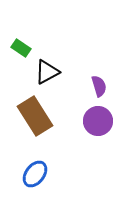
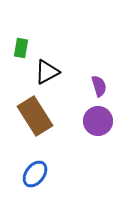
green rectangle: rotated 66 degrees clockwise
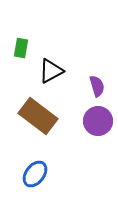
black triangle: moved 4 px right, 1 px up
purple semicircle: moved 2 px left
brown rectangle: moved 3 px right; rotated 21 degrees counterclockwise
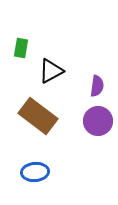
purple semicircle: rotated 25 degrees clockwise
blue ellipse: moved 2 px up; rotated 48 degrees clockwise
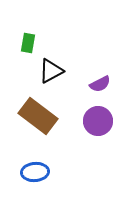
green rectangle: moved 7 px right, 5 px up
purple semicircle: moved 3 px right, 2 px up; rotated 55 degrees clockwise
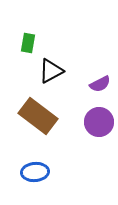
purple circle: moved 1 px right, 1 px down
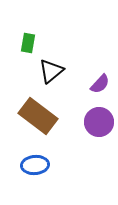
black triangle: rotated 12 degrees counterclockwise
purple semicircle: rotated 20 degrees counterclockwise
blue ellipse: moved 7 px up
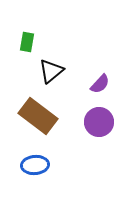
green rectangle: moved 1 px left, 1 px up
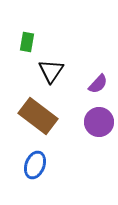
black triangle: rotated 16 degrees counterclockwise
purple semicircle: moved 2 px left
blue ellipse: rotated 64 degrees counterclockwise
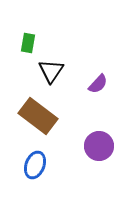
green rectangle: moved 1 px right, 1 px down
purple circle: moved 24 px down
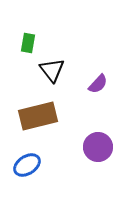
black triangle: moved 1 px right, 1 px up; rotated 12 degrees counterclockwise
brown rectangle: rotated 51 degrees counterclockwise
purple circle: moved 1 px left, 1 px down
blue ellipse: moved 8 px left; rotated 36 degrees clockwise
